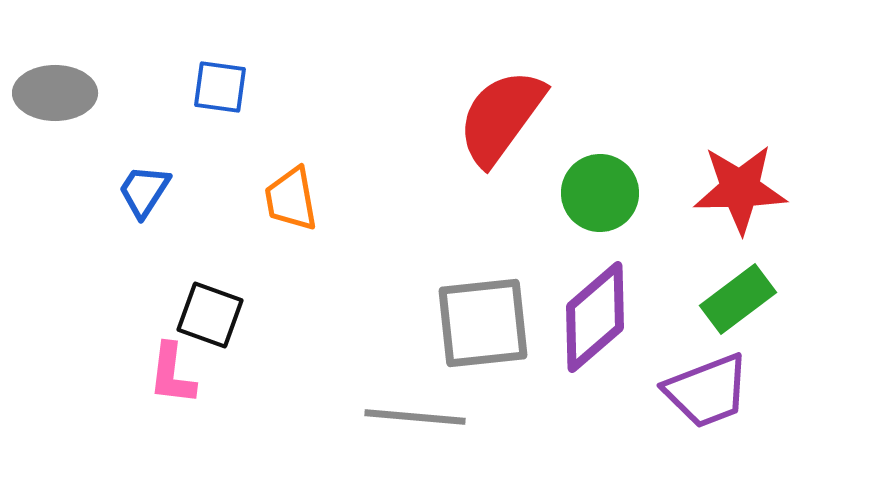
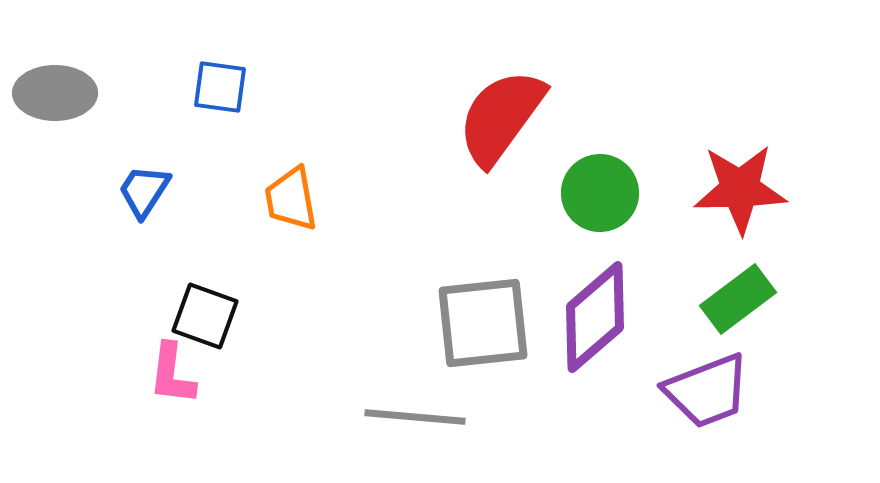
black square: moved 5 px left, 1 px down
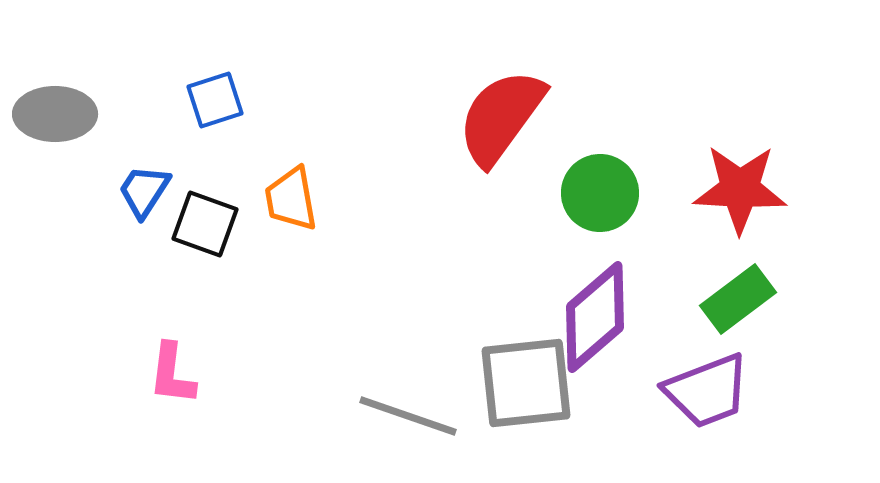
blue square: moved 5 px left, 13 px down; rotated 26 degrees counterclockwise
gray ellipse: moved 21 px down
red star: rotated 4 degrees clockwise
black square: moved 92 px up
gray square: moved 43 px right, 60 px down
gray line: moved 7 px left, 1 px up; rotated 14 degrees clockwise
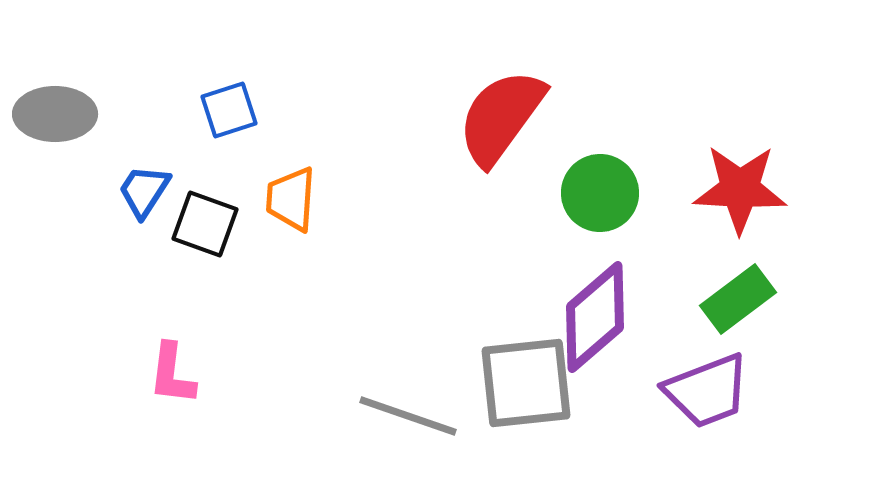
blue square: moved 14 px right, 10 px down
orange trapezoid: rotated 14 degrees clockwise
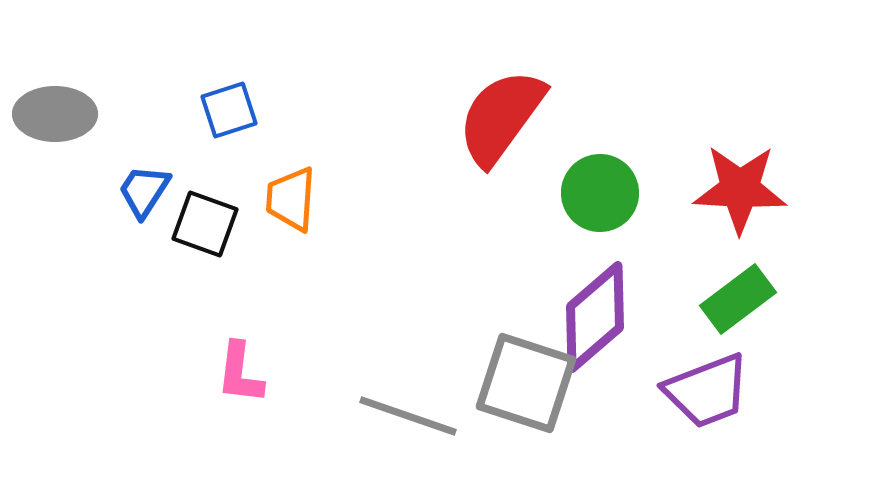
pink L-shape: moved 68 px right, 1 px up
gray square: rotated 24 degrees clockwise
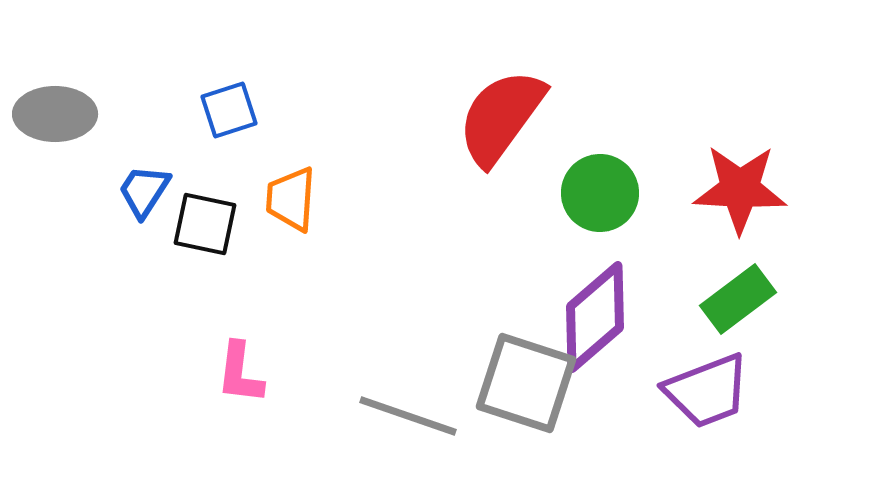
black square: rotated 8 degrees counterclockwise
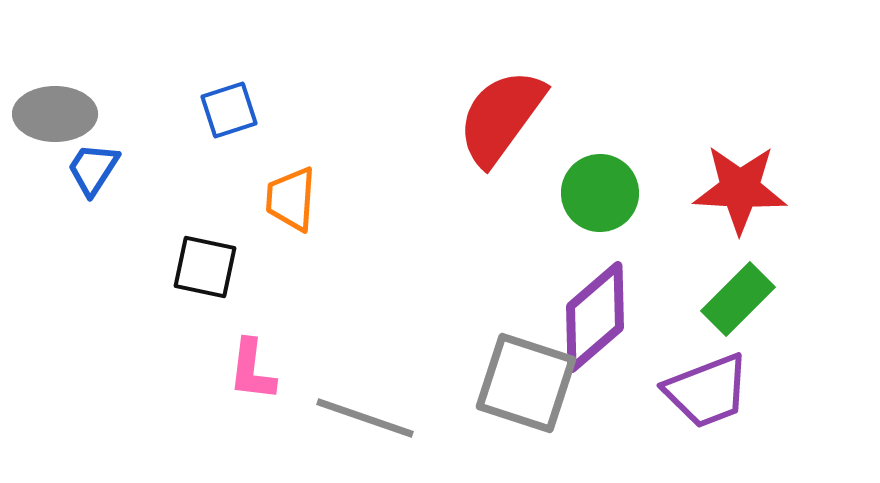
blue trapezoid: moved 51 px left, 22 px up
black square: moved 43 px down
green rectangle: rotated 8 degrees counterclockwise
pink L-shape: moved 12 px right, 3 px up
gray line: moved 43 px left, 2 px down
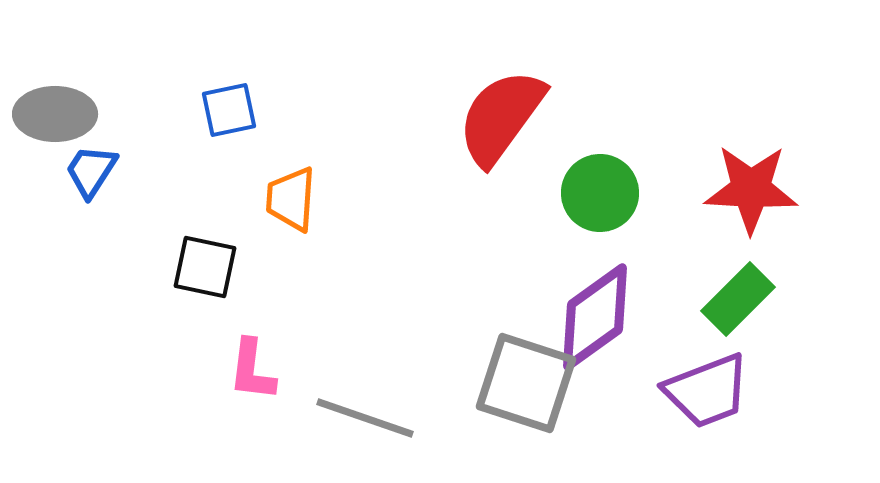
blue square: rotated 6 degrees clockwise
blue trapezoid: moved 2 px left, 2 px down
red star: moved 11 px right
purple diamond: rotated 5 degrees clockwise
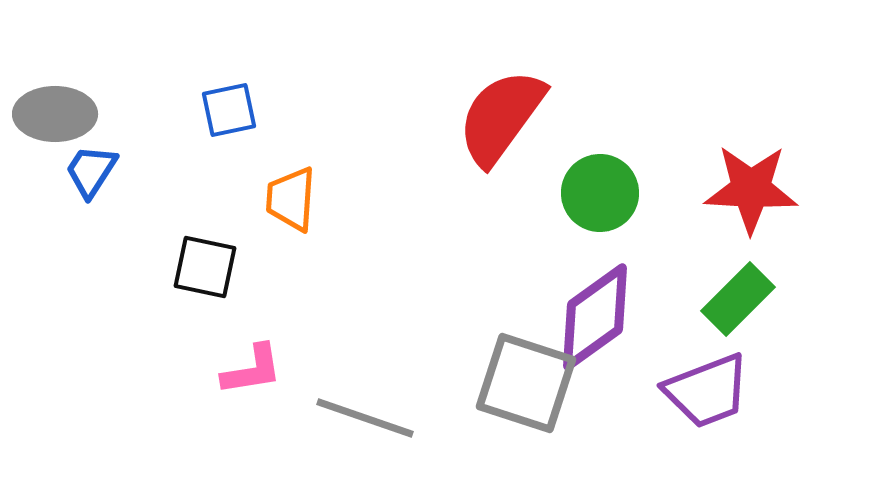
pink L-shape: rotated 106 degrees counterclockwise
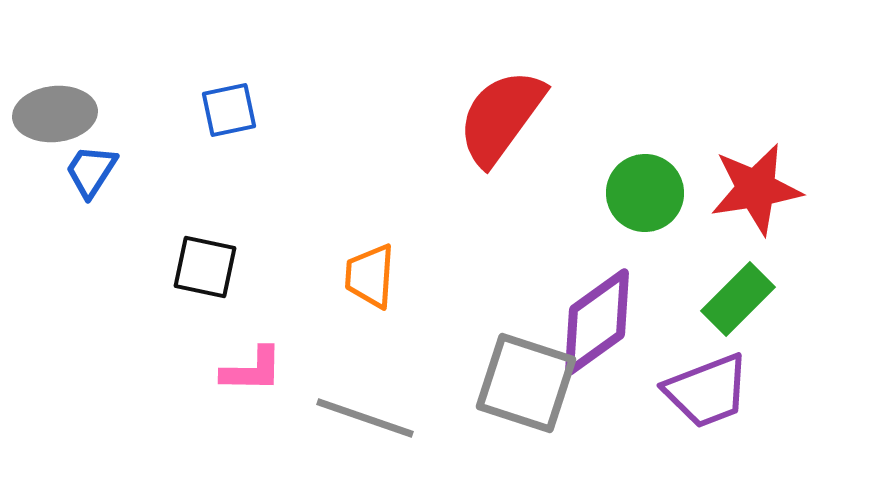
gray ellipse: rotated 6 degrees counterclockwise
red star: moved 5 px right; rotated 12 degrees counterclockwise
green circle: moved 45 px right
orange trapezoid: moved 79 px right, 77 px down
purple diamond: moved 2 px right, 5 px down
pink L-shape: rotated 10 degrees clockwise
